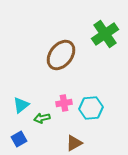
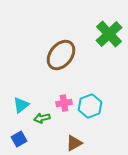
green cross: moved 4 px right; rotated 8 degrees counterclockwise
cyan hexagon: moved 1 px left, 2 px up; rotated 15 degrees counterclockwise
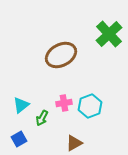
brown ellipse: rotated 24 degrees clockwise
green arrow: rotated 49 degrees counterclockwise
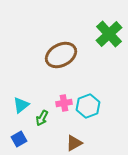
cyan hexagon: moved 2 px left
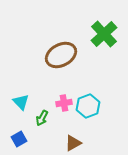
green cross: moved 5 px left
cyan triangle: moved 3 px up; rotated 36 degrees counterclockwise
brown triangle: moved 1 px left
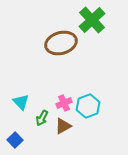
green cross: moved 12 px left, 14 px up
brown ellipse: moved 12 px up; rotated 12 degrees clockwise
pink cross: rotated 14 degrees counterclockwise
blue square: moved 4 px left, 1 px down; rotated 14 degrees counterclockwise
brown triangle: moved 10 px left, 17 px up
